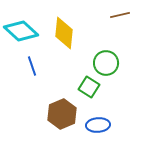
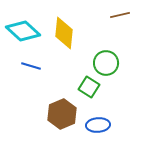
cyan diamond: moved 2 px right
blue line: moved 1 px left; rotated 54 degrees counterclockwise
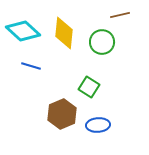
green circle: moved 4 px left, 21 px up
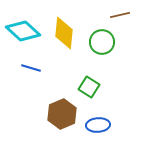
blue line: moved 2 px down
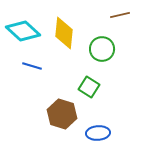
green circle: moved 7 px down
blue line: moved 1 px right, 2 px up
brown hexagon: rotated 20 degrees counterclockwise
blue ellipse: moved 8 px down
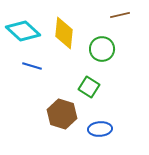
blue ellipse: moved 2 px right, 4 px up
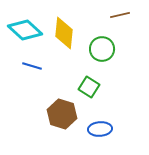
cyan diamond: moved 2 px right, 1 px up
